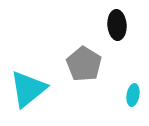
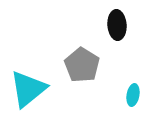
gray pentagon: moved 2 px left, 1 px down
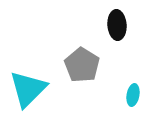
cyan triangle: rotated 6 degrees counterclockwise
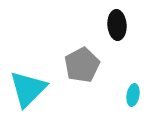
gray pentagon: rotated 12 degrees clockwise
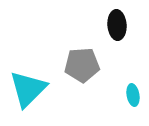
gray pentagon: rotated 24 degrees clockwise
cyan ellipse: rotated 20 degrees counterclockwise
